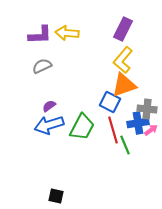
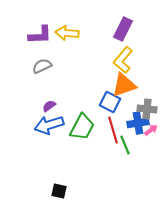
black square: moved 3 px right, 5 px up
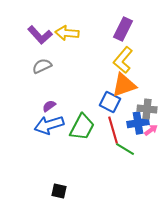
purple L-shape: rotated 50 degrees clockwise
green line: moved 4 px down; rotated 36 degrees counterclockwise
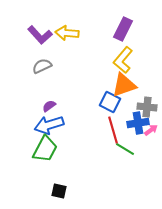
gray cross: moved 2 px up
green trapezoid: moved 37 px left, 22 px down
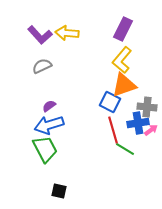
yellow L-shape: moved 1 px left
green trapezoid: rotated 56 degrees counterclockwise
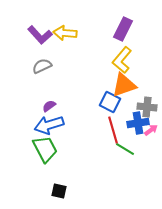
yellow arrow: moved 2 px left
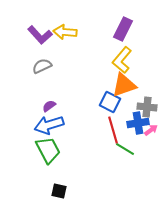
yellow arrow: moved 1 px up
green trapezoid: moved 3 px right, 1 px down
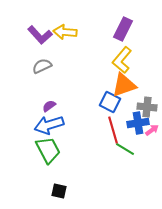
pink arrow: moved 1 px right
